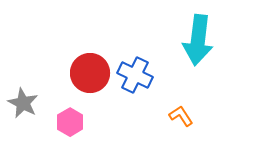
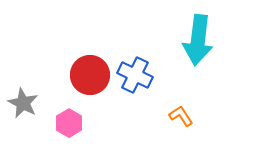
red circle: moved 2 px down
pink hexagon: moved 1 px left, 1 px down
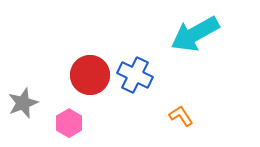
cyan arrow: moved 3 px left, 6 px up; rotated 54 degrees clockwise
gray star: rotated 24 degrees clockwise
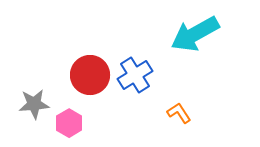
blue cross: rotated 32 degrees clockwise
gray star: moved 11 px right, 1 px down; rotated 16 degrees clockwise
orange L-shape: moved 2 px left, 3 px up
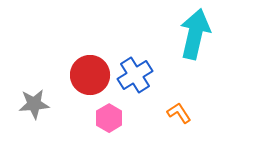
cyan arrow: rotated 132 degrees clockwise
pink hexagon: moved 40 px right, 5 px up
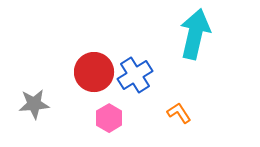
red circle: moved 4 px right, 3 px up
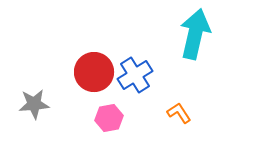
pink hexagon: rotated 20 degrees clockwise
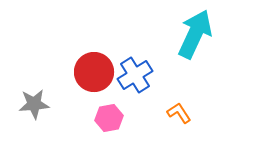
cyan arrow: rotated 12 degrees clockwise
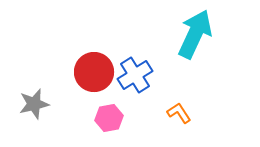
gray star: rotated 8 degrees counterclockwise
